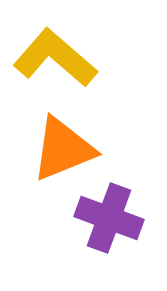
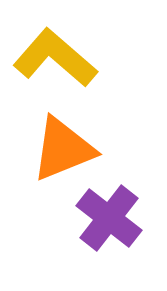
purple cross: rotated 18 degrees clockwise
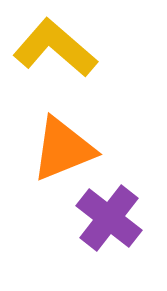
yellow L-shape: moved 10 px up
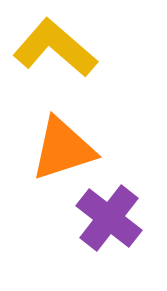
orange triangle: rotated 4 degrees clockwise
